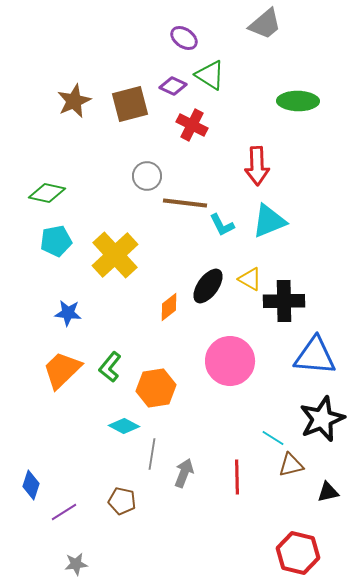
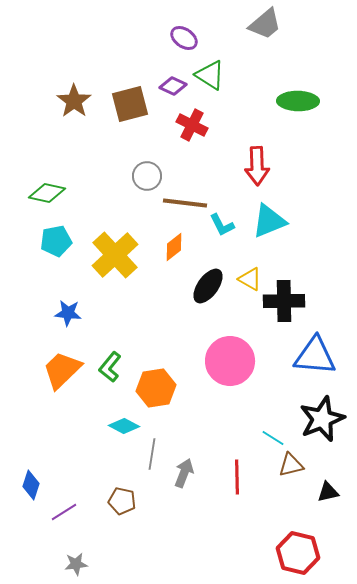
brown star: rotated 12 degrees counterclockwise
orange diamond: moved 5 px right, 60 px up
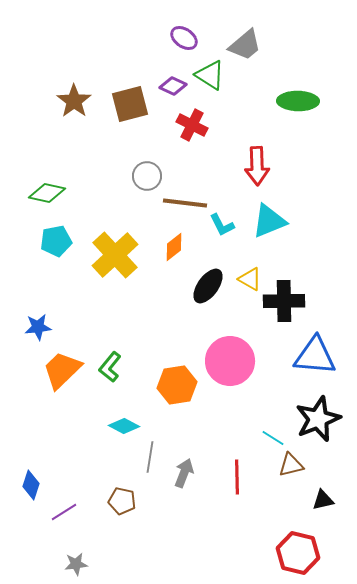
gray trapezoid: moved 20 px left, 21 px down
blue star: moved 30 px left, 14 px down; rotated 12 degrees counterclockwise
orange hexagon: moved 21 px right, 3 px up
black star: moved 4 px left
gray line: moved 2 px left, 3 px down
black triangle: moved 5 px left, 8 px down
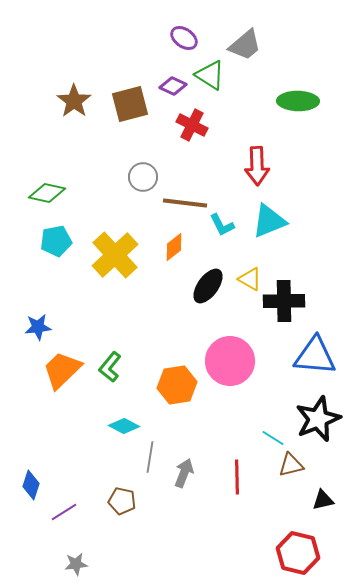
gray circle: moved 4 px left, 1 px down
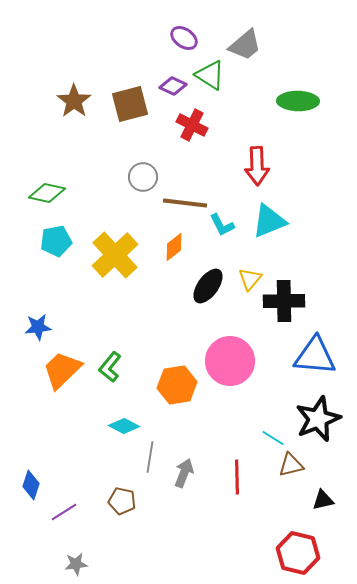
yellow triangle: rotated 40 degrees clockwise
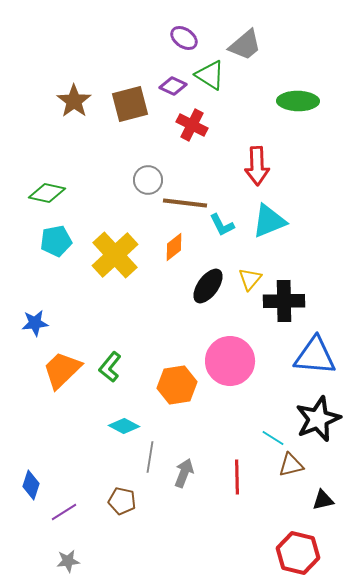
gray circle: moved 5 px right, 3 px down
blue star: moved 3 px left, 4 px up
gray star: moved 8 px left, 3 px up
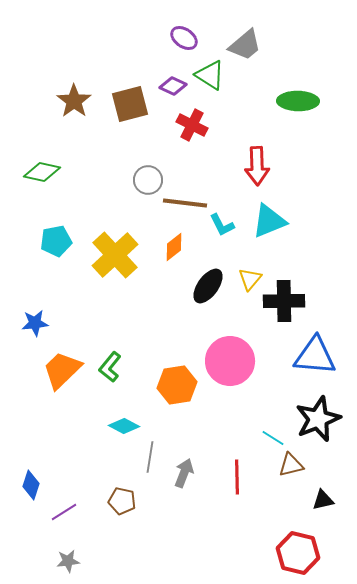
green diamond: moved 5 px left, 21 px up
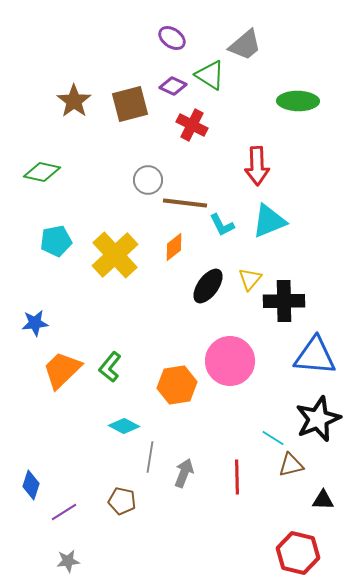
purple ellipse: moved 12 px left
black triangle: rotated 15 degrees clockwise
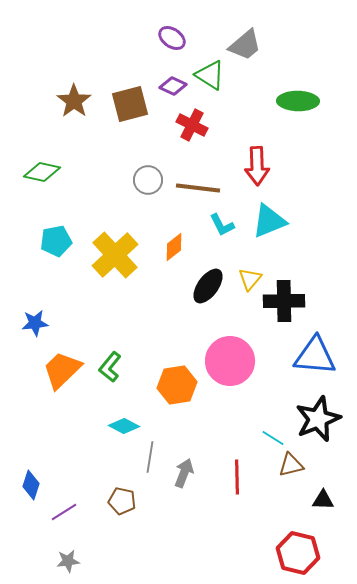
brown line: moved 13 px right, 15 px up
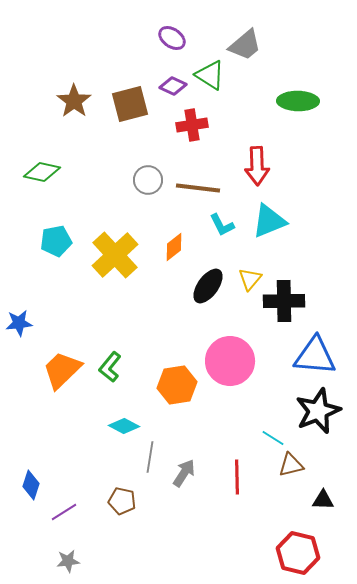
red cross: rotated 36 degrees counterclockwise
blue star: moved 16 px left
black star: moved 8 px up
gray arrow: rotated 12 degrees clockwise
